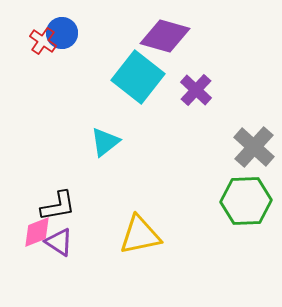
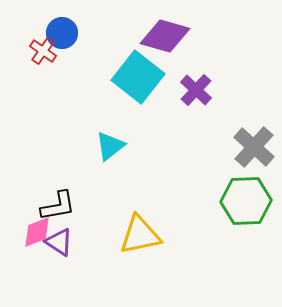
red cross: moved 10 px down
cyan triangle: moved 5 px right, 4 px down
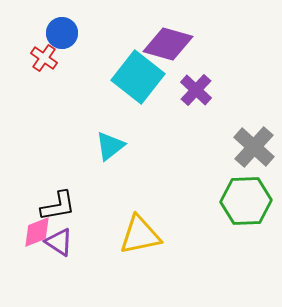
purple diamond: moved 3 px right, 8 px down
red cross: moved 1 px right, 7 px down
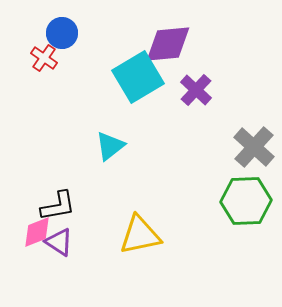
purple diamond: rotated 21 degrees counterclockwise
cyan square: rotated 21 degrees clockwise
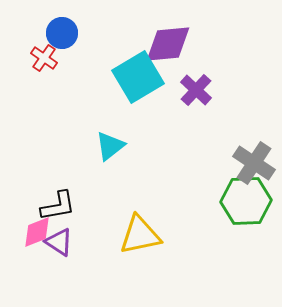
gray cross: moved 16 px down; rotated 9 degrees counterclockwise
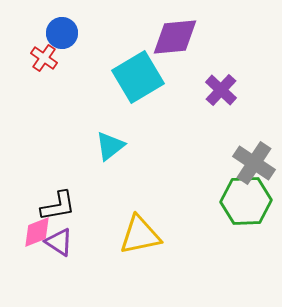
purple diamond: moved 7 px right, 7 px up
purple cross: moved 25 px right
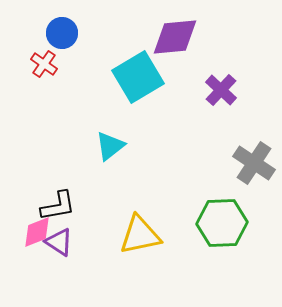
red cross: moved 6 px down
green hexagon: moved 24 px left, 22 px down
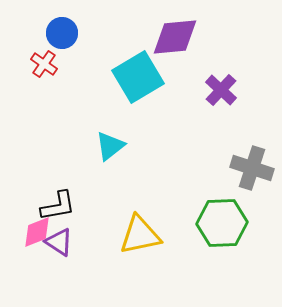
gray cross: moved 2 px left, 5 px down; rotated 15 degrees counterclockwise
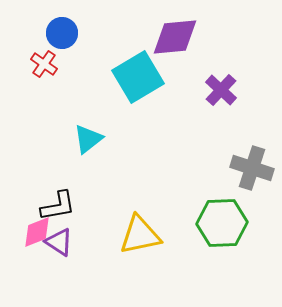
cyan triangle: moved 22 px left, 7 px up
